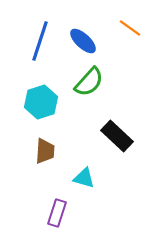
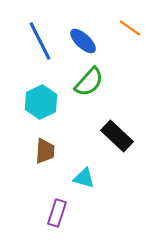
blue line: rotated 45 degrees counterclockwise
cyan hexagon: rotated 8 degrees counterclockwise
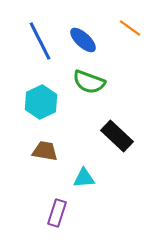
blue ellipse: moved 1 px up
green semicircle: rotated 68 degrees clockwise
brown trapezoid: rotated 84 degrees counterclockwise
cyan triangle: rotated 20 degrees counterclockwise
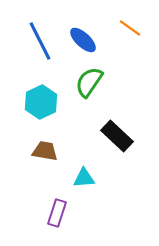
green semicircle: rotated 104 degrees clockwise
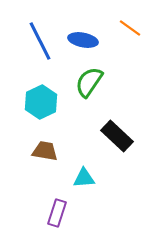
blue ellipse: rotated 32 degrees counterclockwise
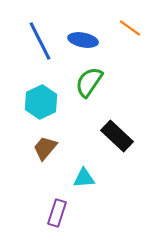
brown trapezoid: moved 3 px up; rotated 60 degrees counterclockwise
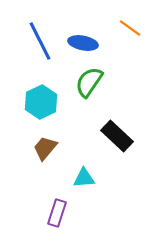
blue ellipse: moved 3 px down
